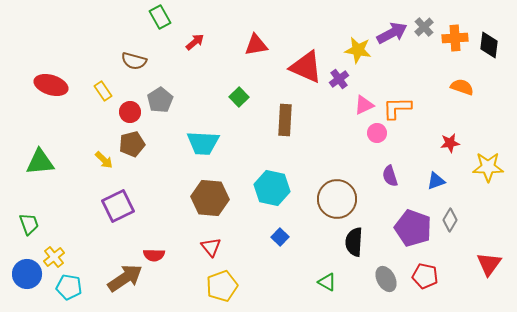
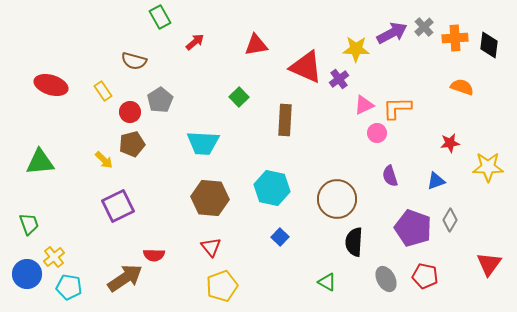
yellow star at (358, 50): moved 2 px left, 1 px up; rotated 8 degrees counterclockwise
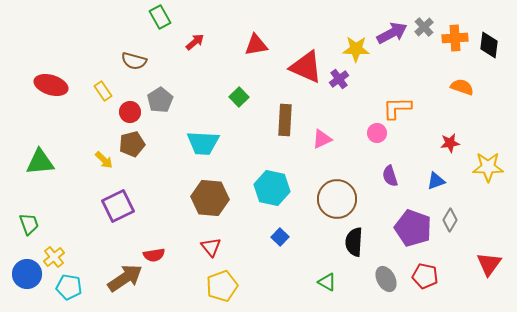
pink triangle at (364, 105): moved 42 px left, 34 px down
red semicircle at (154, 255): rotated 10 degrees counterclockwise
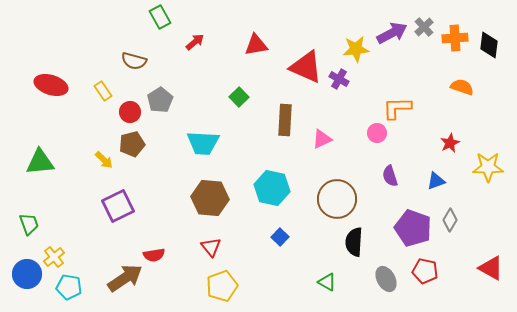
yellow star at (356, 49): rotated 8 degrees counterclockwise
purple cross at (339, 79): rotated 24 degrees counterclockwise
red star at (450, 143): rotated 18 degrees counterclockwise
red triangle at (489, 264): moved 2 px right, 4 px down; rotated 36 degrees counterclockwise
red pentagon at (425, 276): moved 5 px up
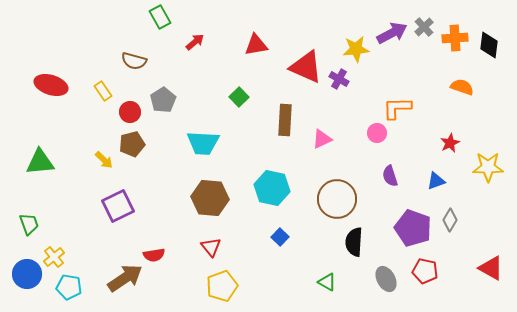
gray pentagon at (160, 100): moved 3 px right
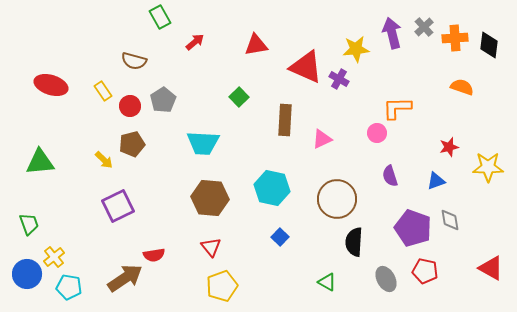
purple arrow at (392, 33): rotated 76 degrees counterclockwise
red circle at (130, 112): moved 6 px up
red star at (450, 143): moved 1 px left, 4 px down; rotated 12 degrees clockwise
gray diamond at (450, 220): rotated 40 degrees counterclockwise
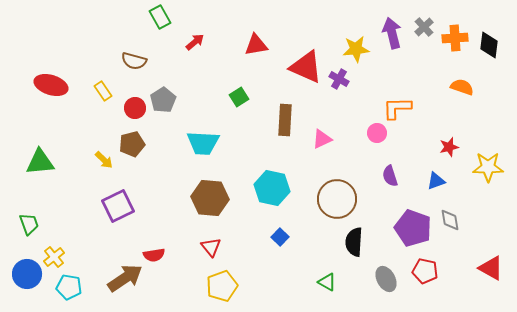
green square at (239, 97): rotated 12 degrees clockwise
red circle at (130, 106): moved 5 px right, 2 px down
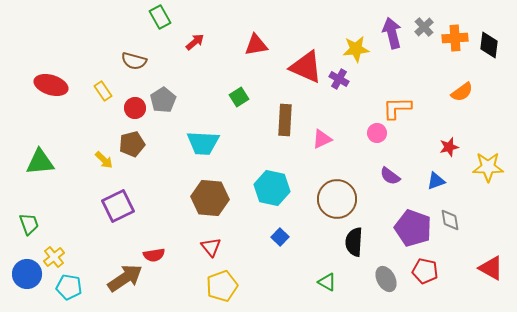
orange semicircle at (462, 87): moved 5 px down; rotated 125 degrees clockwise
purple semicircle at (390, 176): rotated 35 degrees counterclockwise
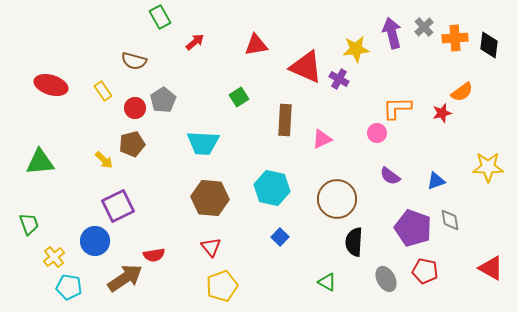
red star at (449, 147): moved 7 px left, 34 px up
blue circle at (27, 274): moved 68 px right, 33 px up
